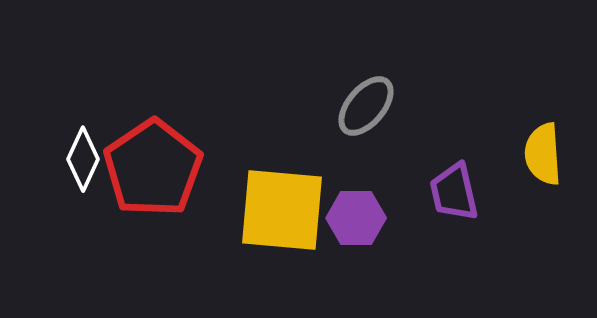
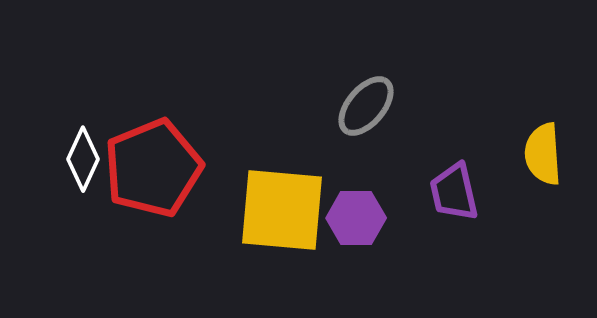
red pentagon: rotated 12 degrees clockwise
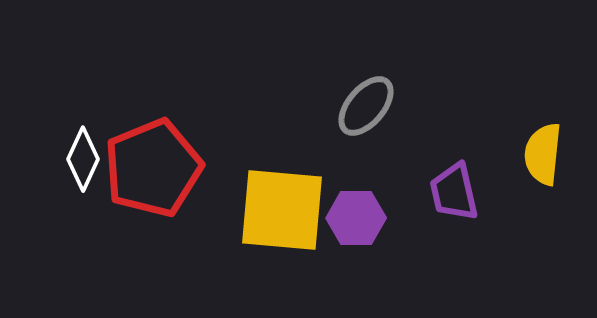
yellow semicircle: rotated 10 degrees clockwise
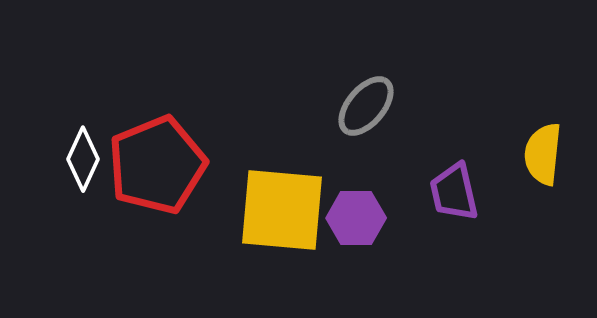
red pentagon: moved 4 px right, 3 px up
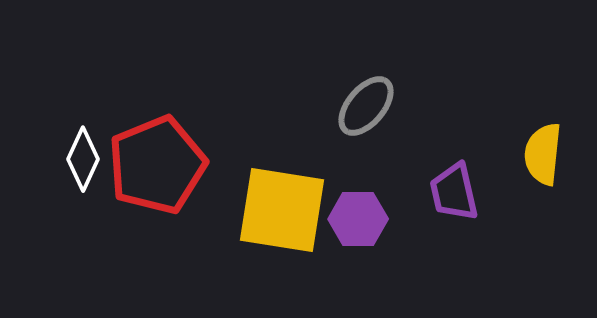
yellow square: rotated 4 degrees clockwise
purple hexagon: moved 2 px right, 1 px down
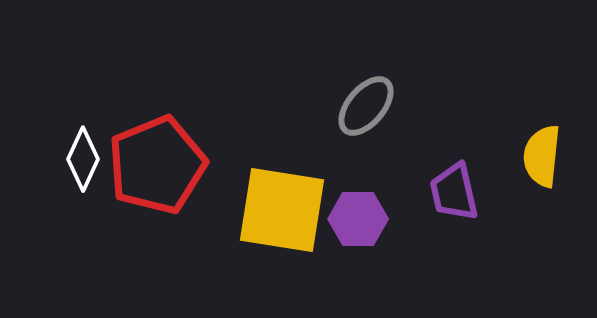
yellow semicircle: moved 1 px left, 2 px down
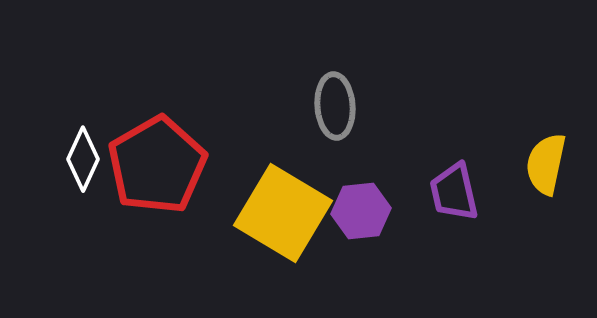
gray ellipse: moved 31 px left; rotated 44 degrees counterclockwise
yellow semicircle: moved 4 px right, 8 px down; rotated 6 degrees clockwise
red pentagon: rotated 8 degrees counterclockwise
yellow square: moved 1 px right, 3 px down; rotated 22 degrees clockwise
purple hexagon: moved 3 px right, 8 px up; rotated 6 degrees counterclockwise
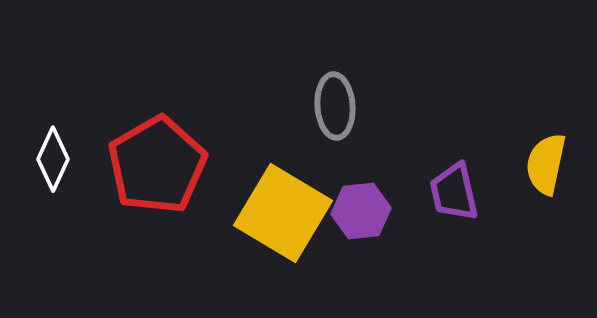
white diamond: moved 30 px left
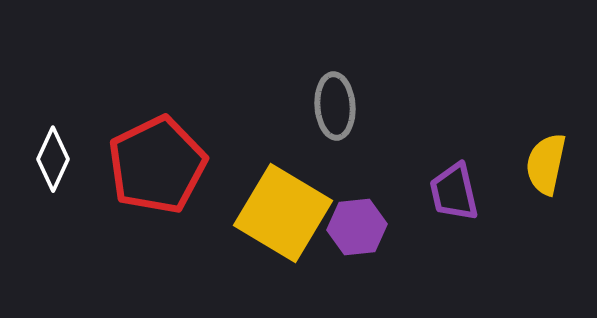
red pentagon: rotated 4 degrees clockwise
purple hexagon: moved 4 px left, 16 px down
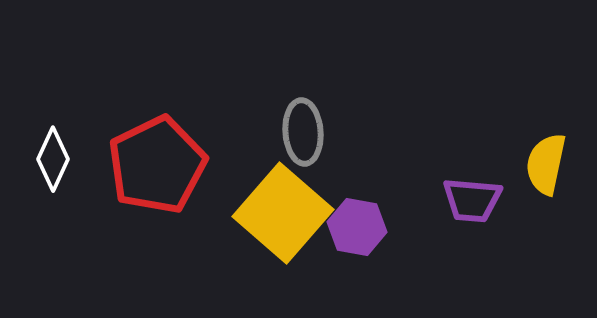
gray ellipse: moved 32 px left, 26 px down
purple trapezoid: moved 18 px right, 8 px down; rotated 72 degrees counterclockwise
yellow square: rotated 10 degrees clockwise
purple hexagon: rotated 16 degrees clockwise
